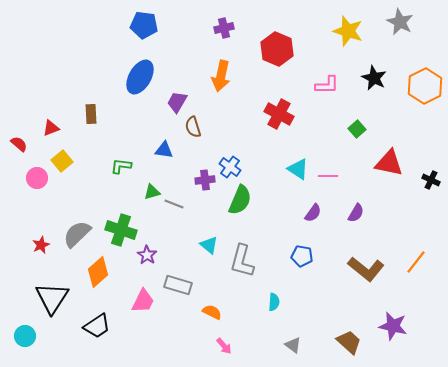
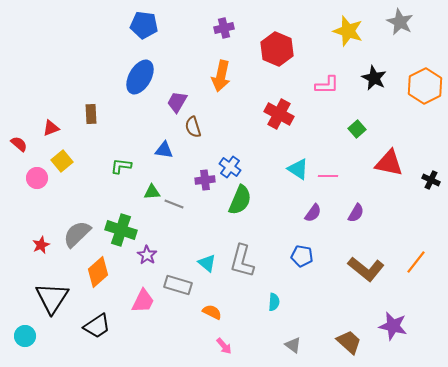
green triangle at (152, 192): rotated 12 degrees clockwise
cyan triangle at (209, 245): moved 2 px left, 18 px down
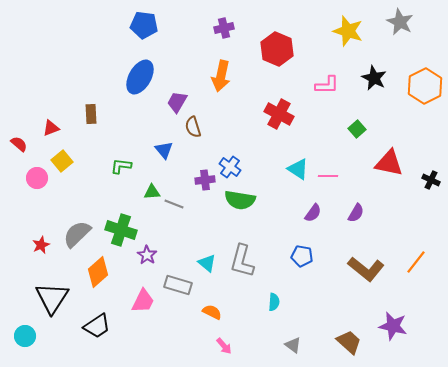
blue triangle at (164, 150): rotated 42 degrees clockwise
green semicircle at (240, 200): rotated 76 degrees clockwise
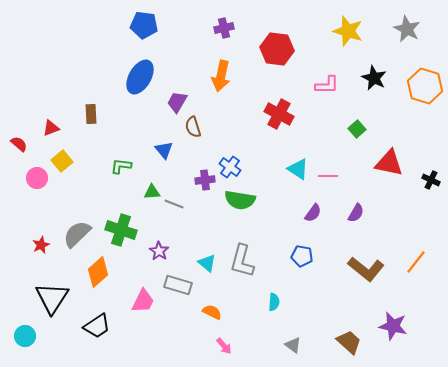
gray star at (400, 22): moved 7 px right, 7 px down
red hexagon at (277, 49): rotated 16 degrees counterclockwise
orange hexagon at (425, 86): rotated 16 degrees counterclockwise
purple star at (147, 255): moved 12 px right, 4 px up
